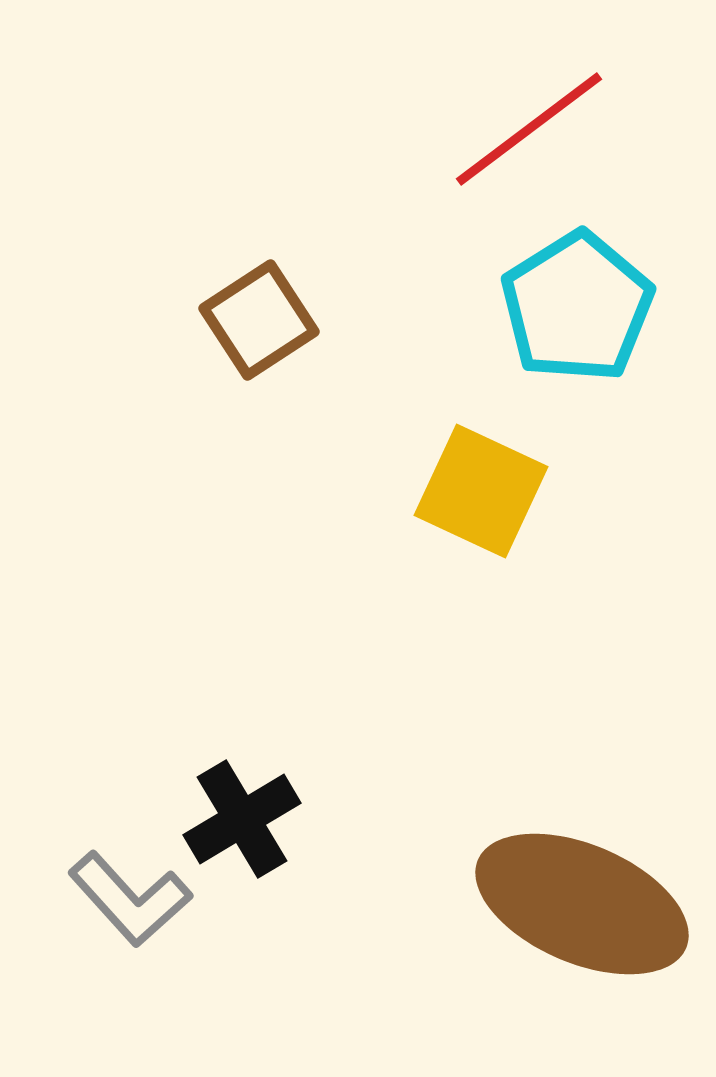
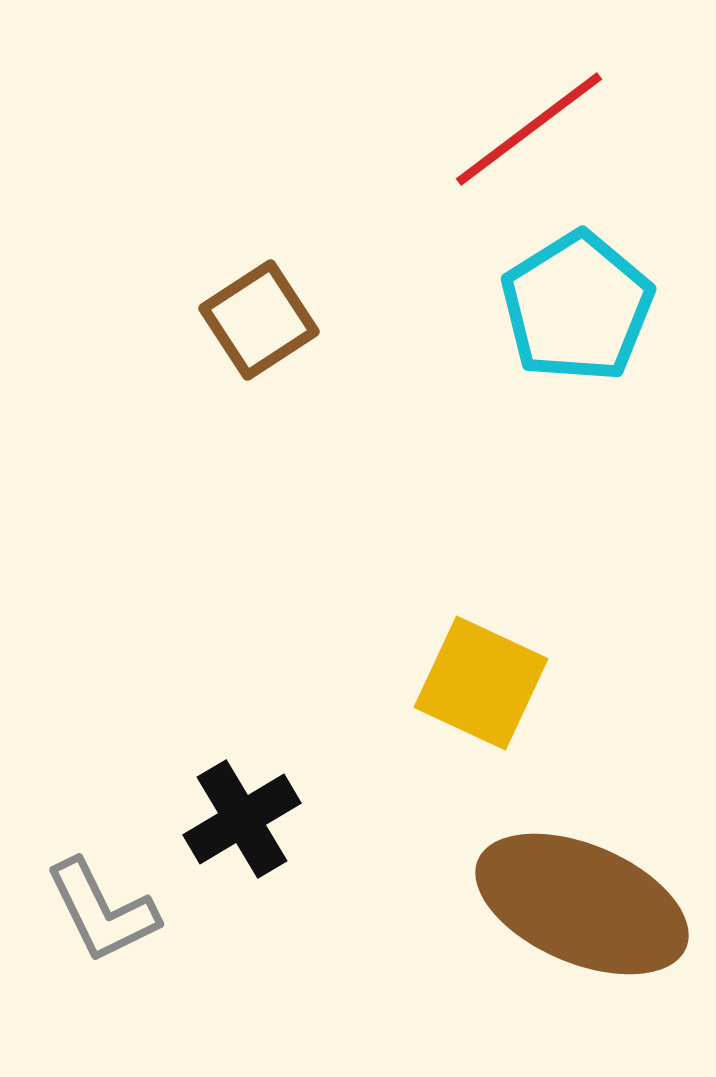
yellow square: moved 192 px down
gray L-shape: moved 28 px left, 12 px down; rotated 16 degrees clockwise
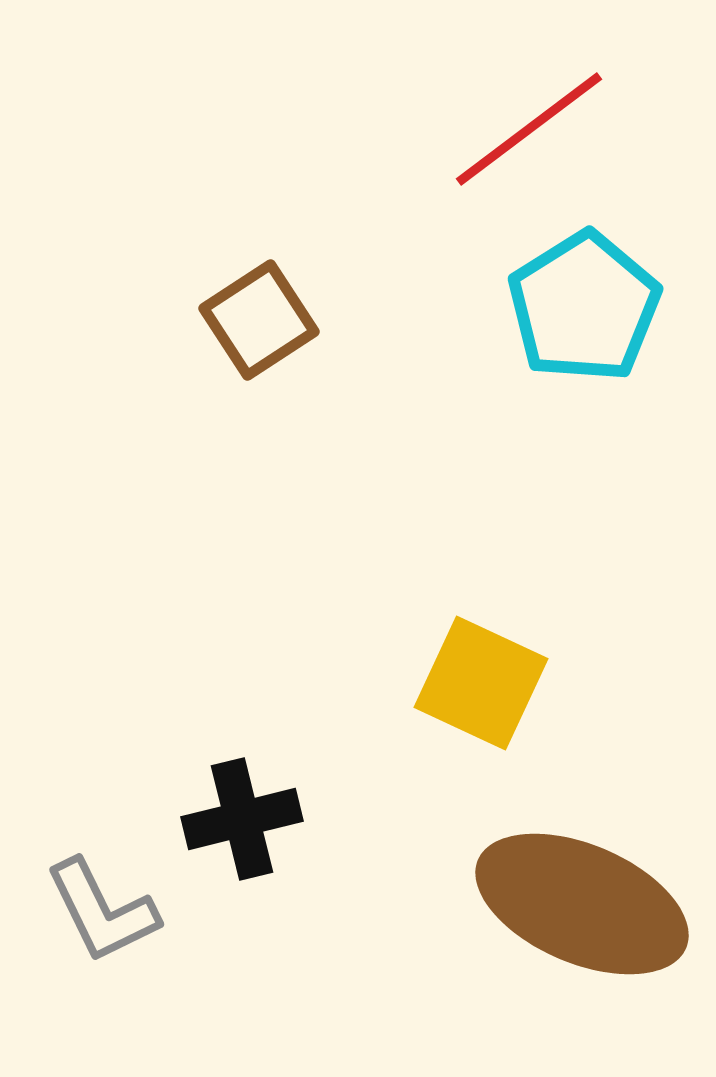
cyan pentagon: moved 7 px right
black cross: rotated 17 degrees clockwise
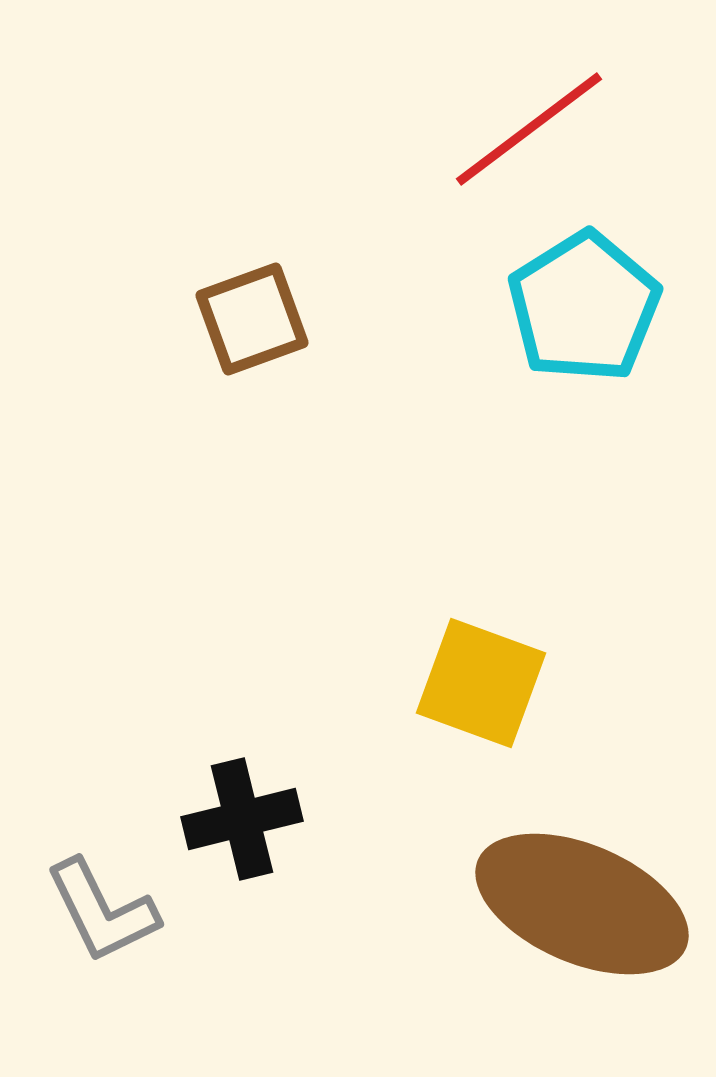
brown square: moved 7 px left, 1 px up; rotated 13 degrees clockwise
yellow square: rotated 5 degrees counterclockwise
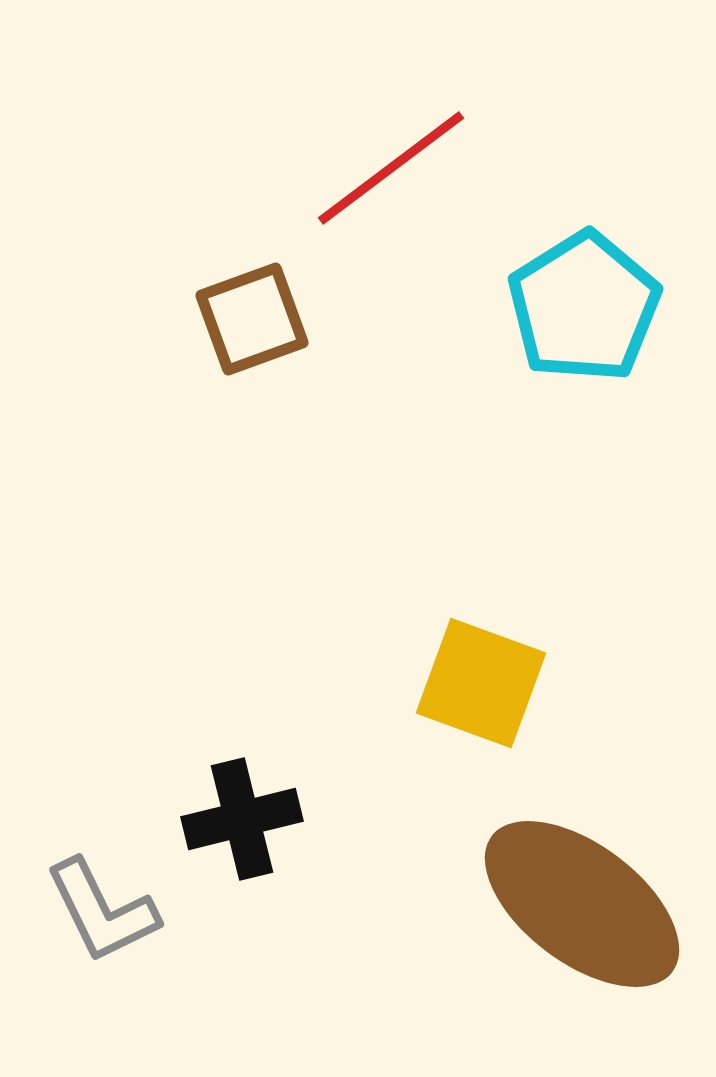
red line: moved 138 px left, 39 px down
brown ellipse: rotated 14 degrees clockwise
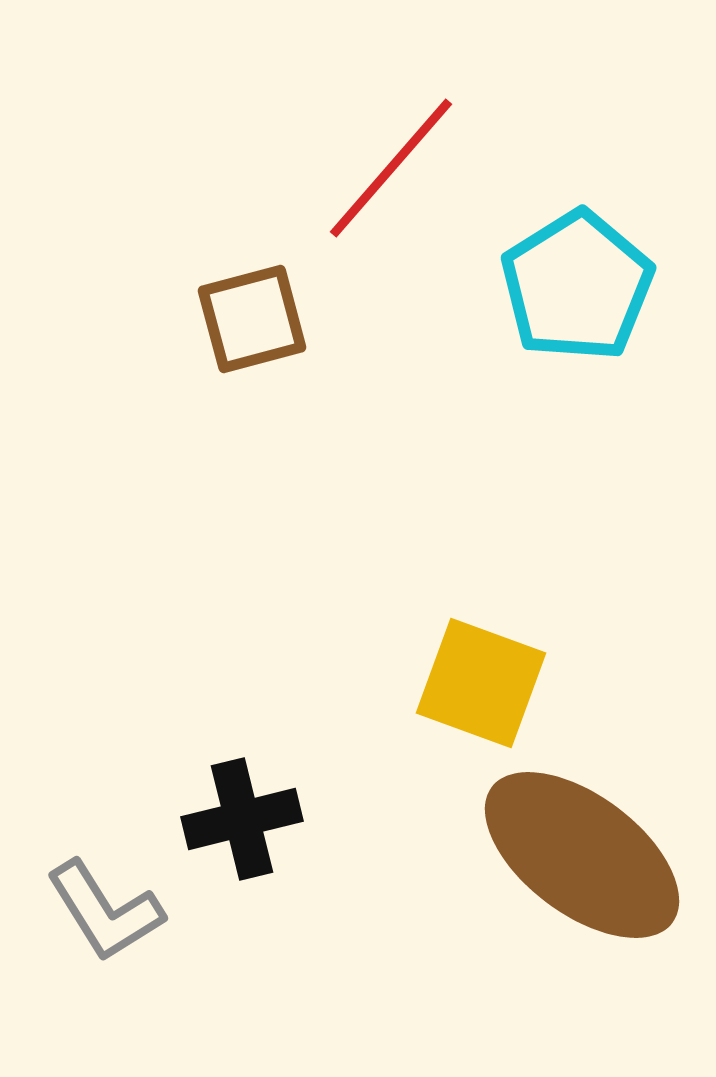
red line: rotated 12 degrees counterclockwise
cyan pentagon: moved 7 px left, 21 px up
brown square: rotated 5 degrees clockwise
brown ellipse: moved 49 px up
gray L-shape: moved 3 px right; rotated 6 degrees counterclockwise
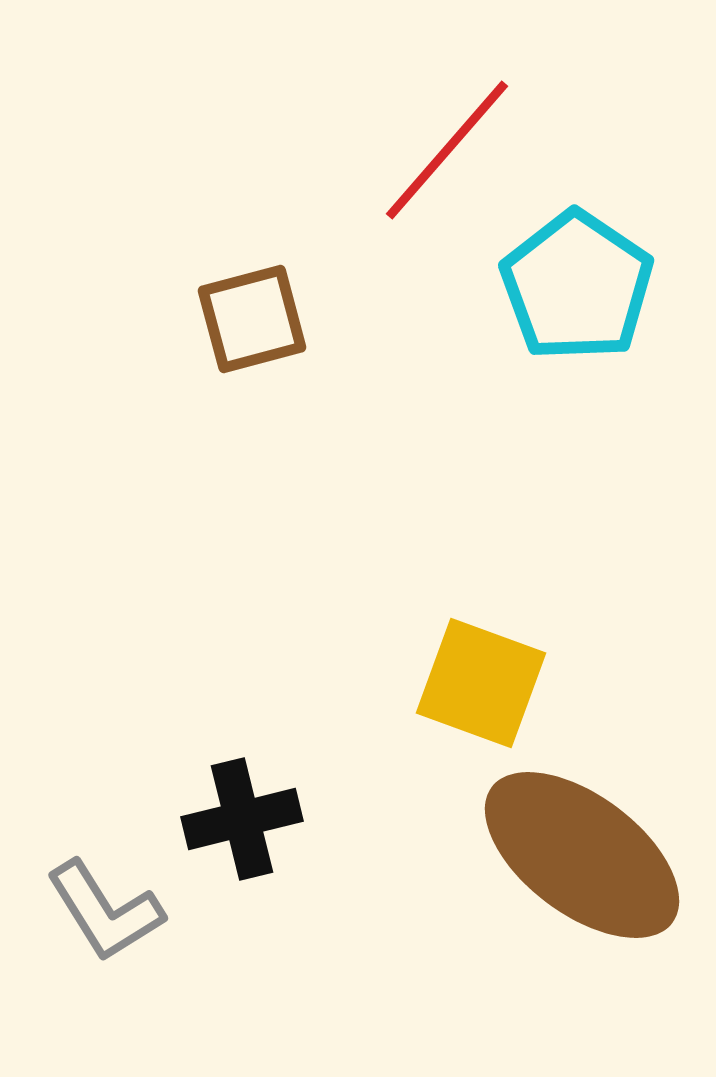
red line: moved 56 px right, 18 px up
cyan pentagon: rotated 6 degrees counterclockwise
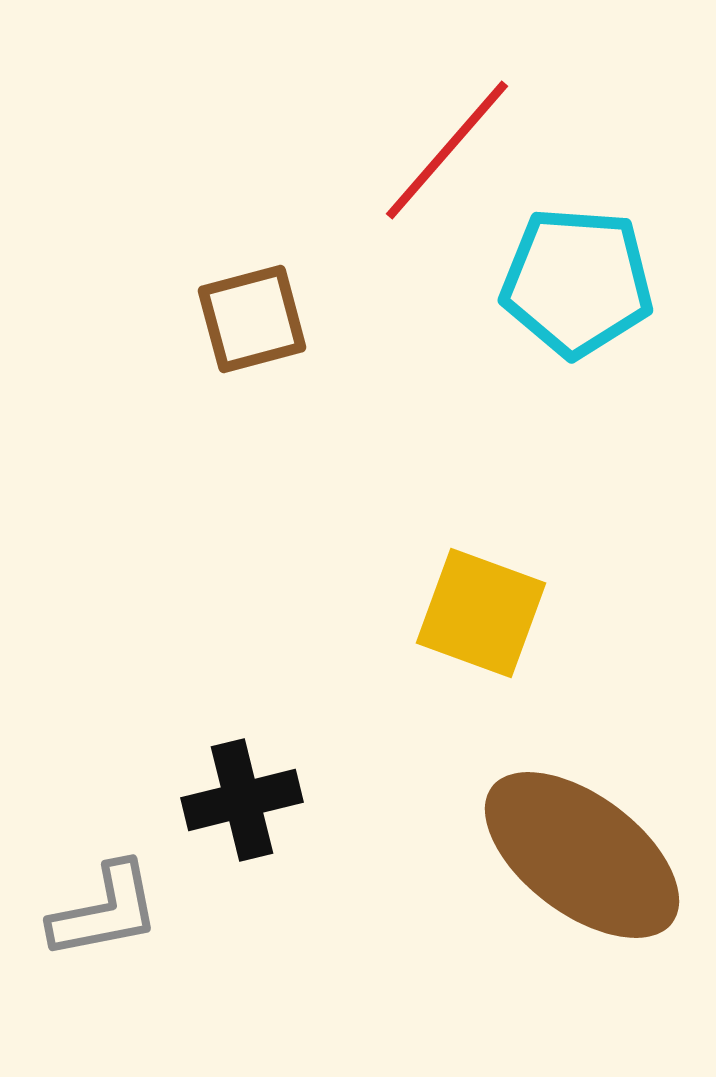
cyan pentagon: moved 4 px up; rotated 30 degrees counterclockwise
yellow square: moved 70 px up
black cross: moved 19 px up
gray L-shape: rotated 69 degrees counterclockwise
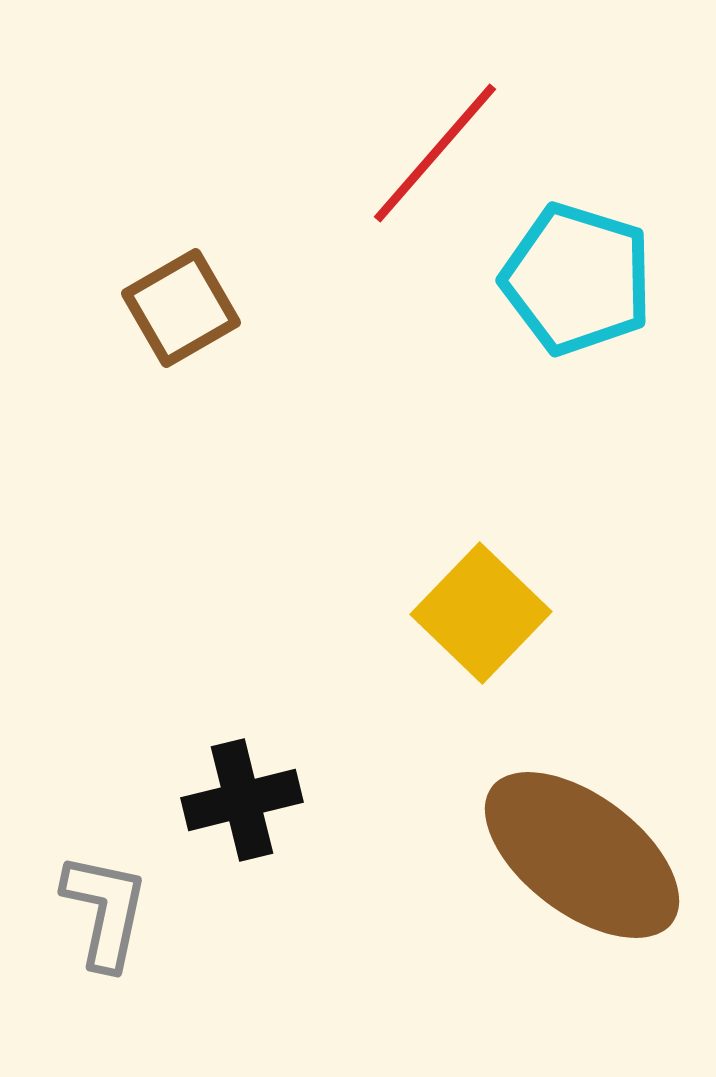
red line: moved 12 px left, 3 px down
cyan pentagon: moved 3 px up; rotated 13 degrees clockwise
brown square: moved 71 px left, 11 px up; rotated 15 degrees counterclockwise
yellow square: rotated 24 degrees clockwise
gray L-shape: rotated 67 degrees counterclockwise
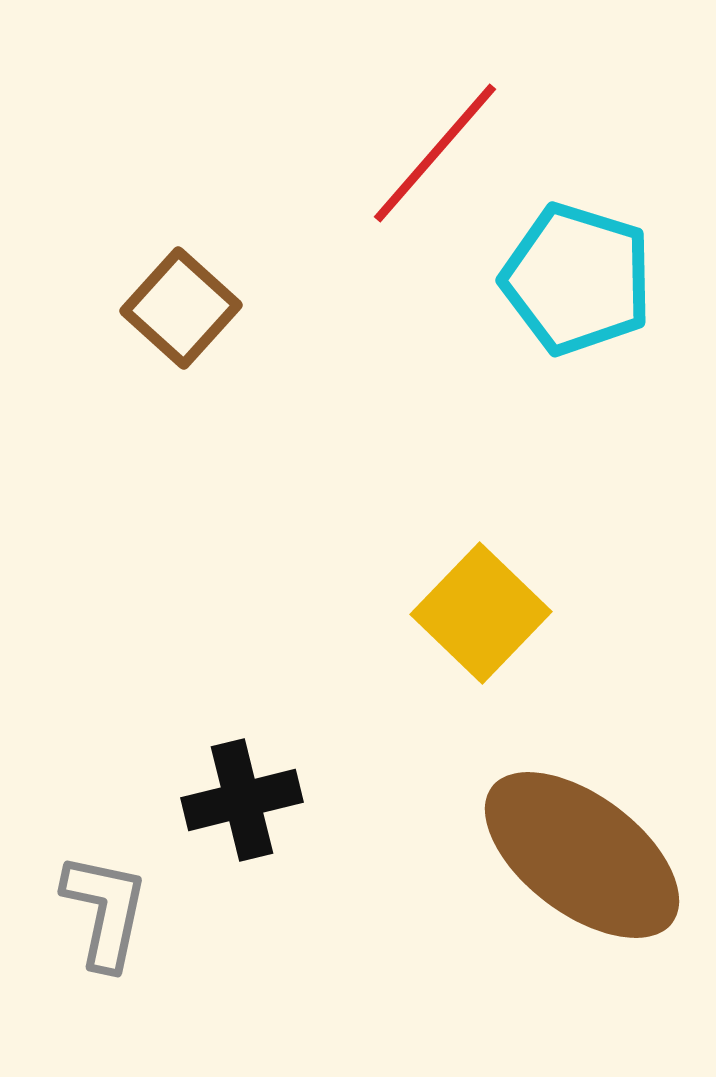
brown square: rotated 18 degrees counterclockwise
